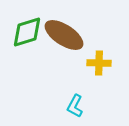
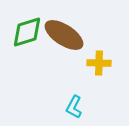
cyan L-shape: moved 1 px left, 1 px down
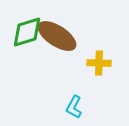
brown ellipse: moved 7 px left, 1 px down
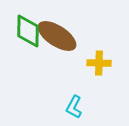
green diamond: moved 1 px right, 1 px up; rotated 72 degrees counterclockwise
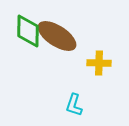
cyan L-shape: moved 2 px up; rotated 10 degrees counterclockwise
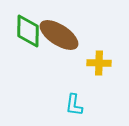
brown ellipse: moved 2 px right, 1 px up
cyan L-shape: rotated 10 degrees counterclockwise
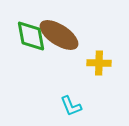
green diamond: moved 3 px right, 5 px down; rotated 12 degrees counterclockwise
cyan L-shape: moved 3 px left, 1 px down; rotated 30 degrees counterclockwise
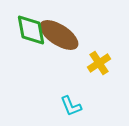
green diamond: moved 6 px up
yellow cross: rotated 35 degrees counterclockwise
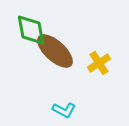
brown ellipse: moved 4 px left, 16 px down; rotated 9 degrees clockwise
cyan L-shape: moved 7 px left, 4 px down; rotated 40 degrees counterclockwise
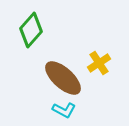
green diamond: rotated 52 degrees clockwise
brown ellipse: moved 8 px right, 27 px down
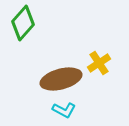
green diamond: moved 8 px left, 7 px up
brown ellipse: moved 2 px left, 1 px down; rotated 57 degrees counterclockwise
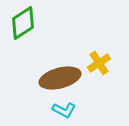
green diamond: rotated 16 degrees clockwise
brown ellipse: moved 1 px left, 1 px up
